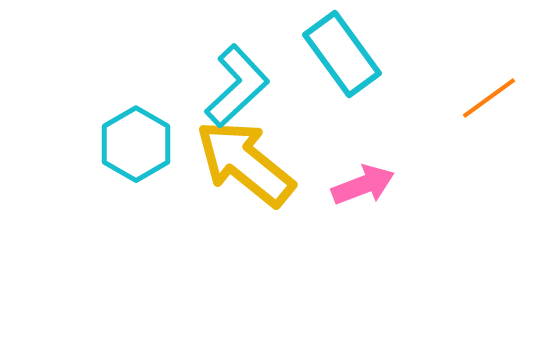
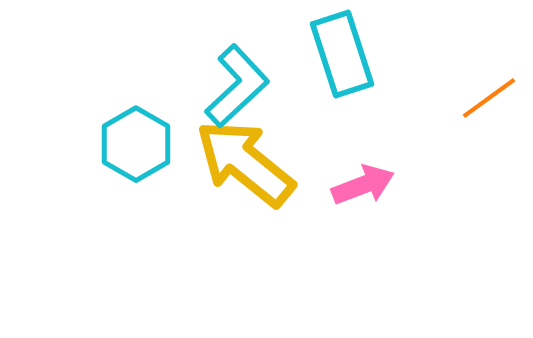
cyan rectangle: rotated 18 degrees clockwise
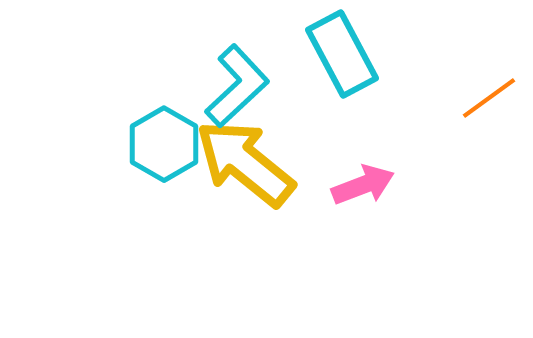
cyan rectangle: rotated 10 degrees counterclockwise
cyan hexagon: moved 28 px right
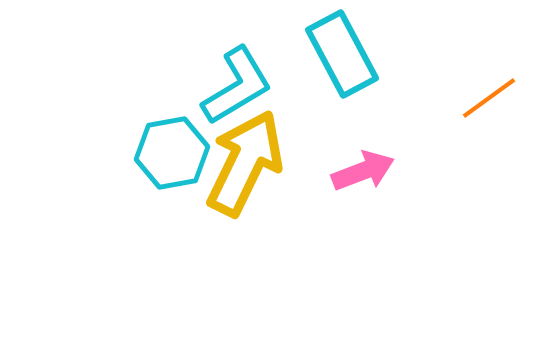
cyan L-shape: rotated 12 degrees clockwise
cyan hexagon: moved 8 px right, 9 px down; rotated 20 degrees clockwise
yellow arrow: rotated 77 degrees clockwise
pink arrow: moved 14 px up
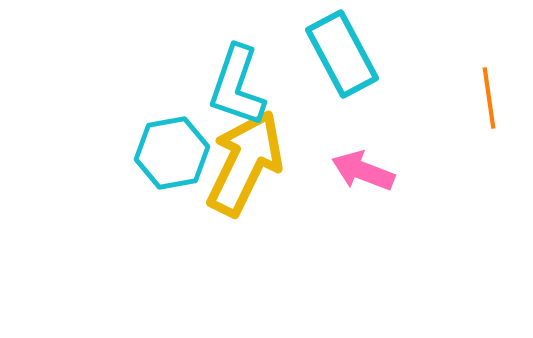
cyan L-shape: rotated 140 degrees clockwise
orange line: rotated 62 degrees counterclockwise
pink arrow: rotated 138 degrees counterclockwise
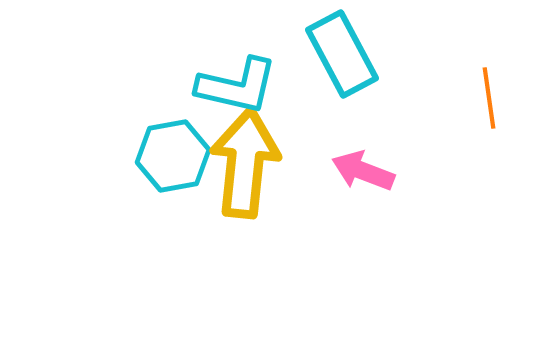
cyan L-shape: rotated 96 degrees counterclockwise
cyan hexagon: moved 1 px right, 3 px down
yellow arrow: rotated 20 degrees counterclockwise
